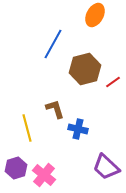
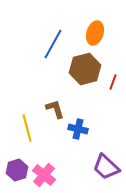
orange ellipse: moved 18 px down; rotated 10 degrees counterclockwise
red line: rotated 35 degrees counterclockwise
purple hexagon: moved 1 px right, 2 px down
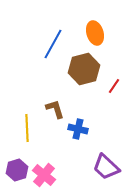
orange ellipse: rotated 35 degrees counterclockwise
brown hexagon: moved 1 px left
red line: moved 1 px right, 4 px down; rotated 14 degrees clockwise
yellow line: rotated 12 degrees clockwise
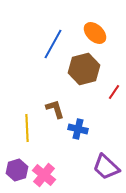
orange ellipse: rotated 30 degrees counterclockwise
red line: moved 6 px down
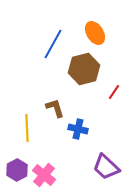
orange ellipse: rotated 15 degrees clockwise
brown L-shape: moved 1 px up
purple hexagon: rotated 10 degrees counterclockwise
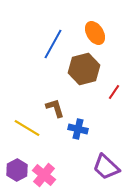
yellow line: rotated 56 degrees counterclockwise
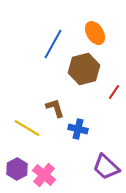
purple hexagon: moved 1 px up
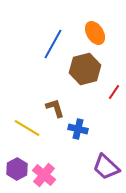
brown hexagon: moved 1 px right
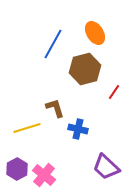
yellow line: rotated 48 degrees counterclockwise
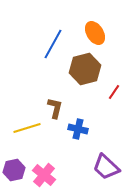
brown L-shape: rotated 30 degrees clockwise
purple hexagon: moved 3 px left, 1 px down; rotated 15 degrees clockwise
